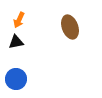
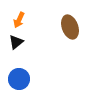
black triangle: rotated 28 degrees counterclockwise
blue circle: moved 3 px right
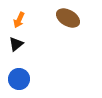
brown ellipse: moved 2 px left, 9 px up; rotated 40 degrees counterclockwise
black triangle: moved 2 px down
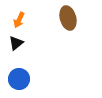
brown ellipse: rotated 45 degrees clockwise
black triangle: moved 1 px up
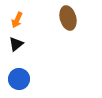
orange arrow: moved 2 px left
black triangle: moved 1 px down
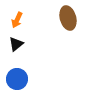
blue circle: moved 2 px left
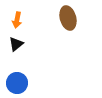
orange arrow: rotated 14 degrees counterclockwise
blue circle: moved 4 px down
